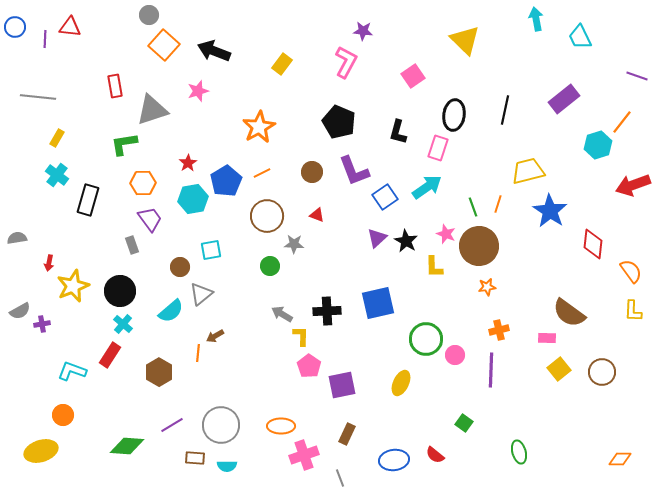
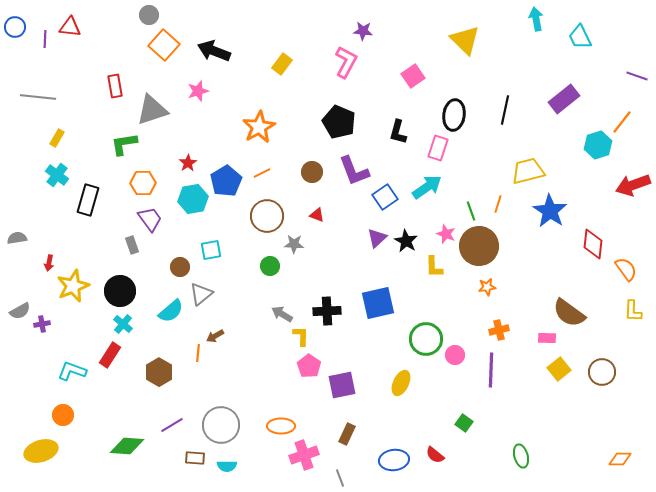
green line at (473, 207): moved 2 px left, 4 px down
orange semicircle at (631, 271): moved 5 px left, 2 px up
green ellipse at (519, 452): moved 2 px right, 4 px down
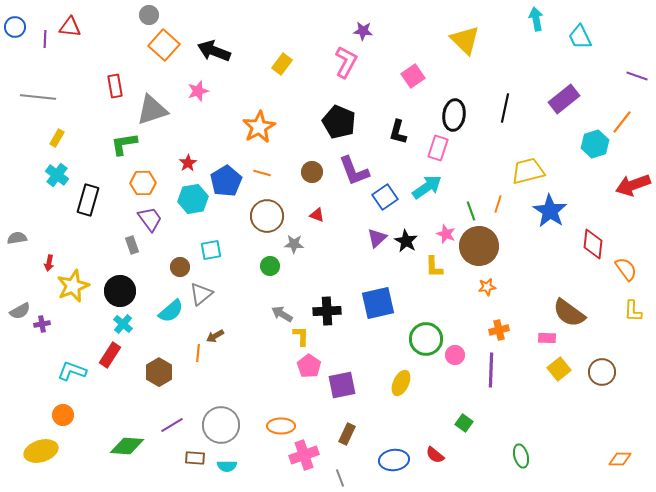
black line at (505, 110): moved 2 px up
cyan hexagon at (598, 145): moved 3 px left, 1 px up
orange line at (262, 173): rotated 42 degrees clockwise
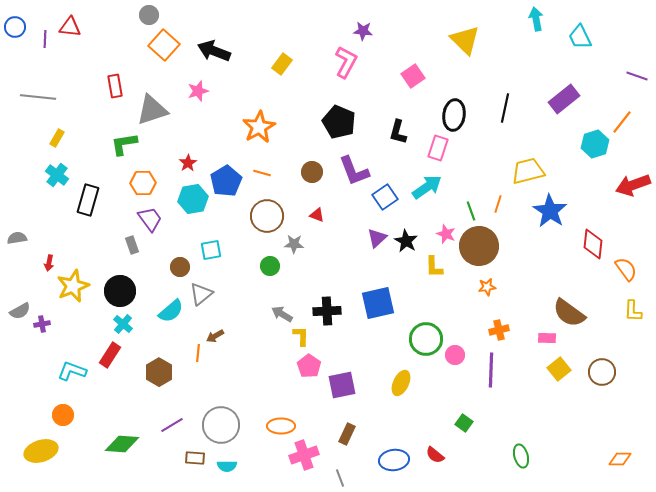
green diamond at (127, 446): moved 5 px left, 2 px up
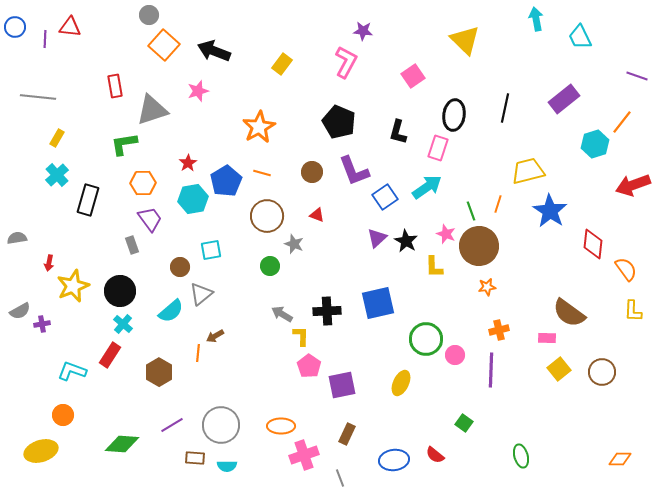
cyan cross at (57, 175): rotated 10 degrees clockwise
gray star at (294, 244): rotated 18 degrees clockwise
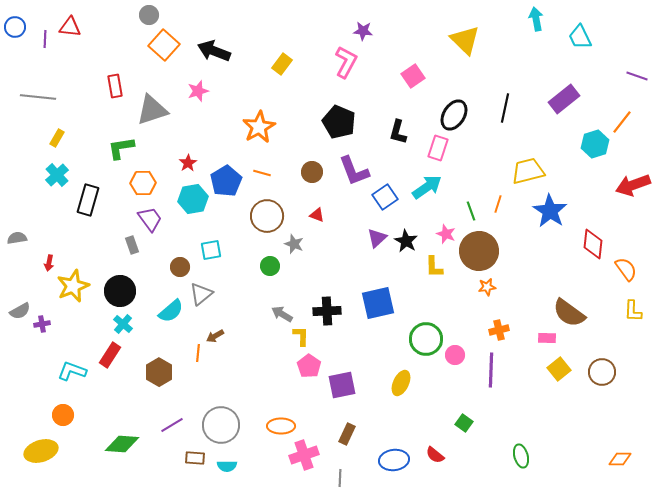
black ellipse at (454, 115): rotated 24 degrees clockwise
green L-shape at (124, 144): moved 3 px left, 4 px down
brown circle at (479, 246): moved 5 px down
gray line at (340, 478): rotated 24 degrees clockwise
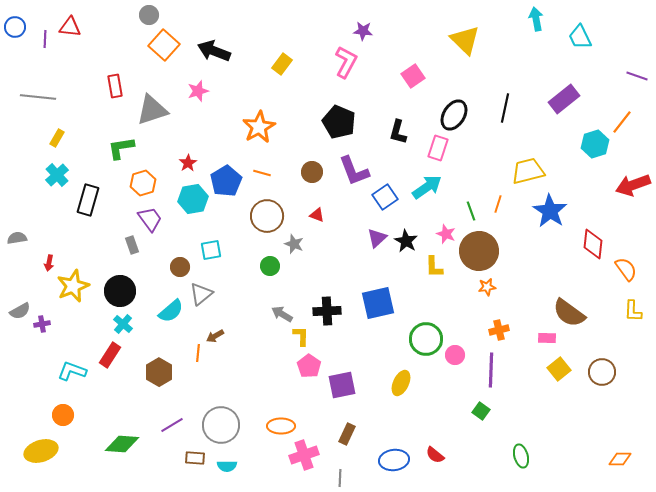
orange hexagon at (143, 183): rotated 15 degrees counterclockwise
green square at (464, 423): moved 17 px right, 12 px up
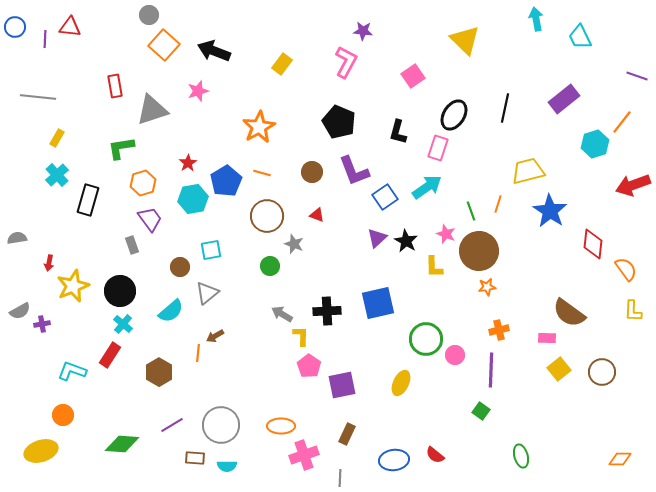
gray triangle at (201, 294): moved 6 px right, 1 px up
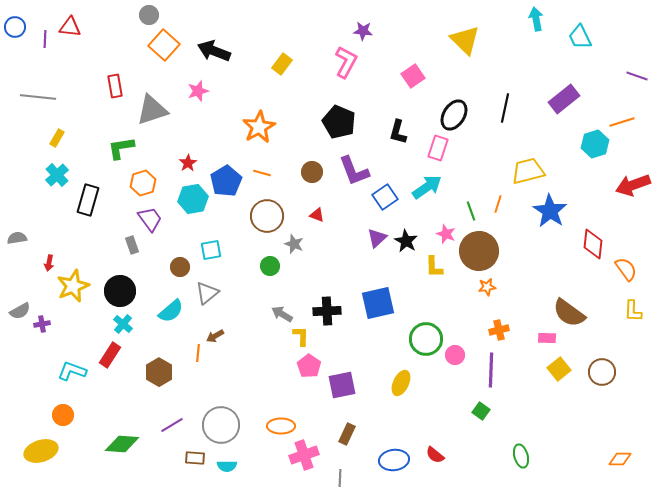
orange line at (622, 122): rotated 35 degrees clockwise
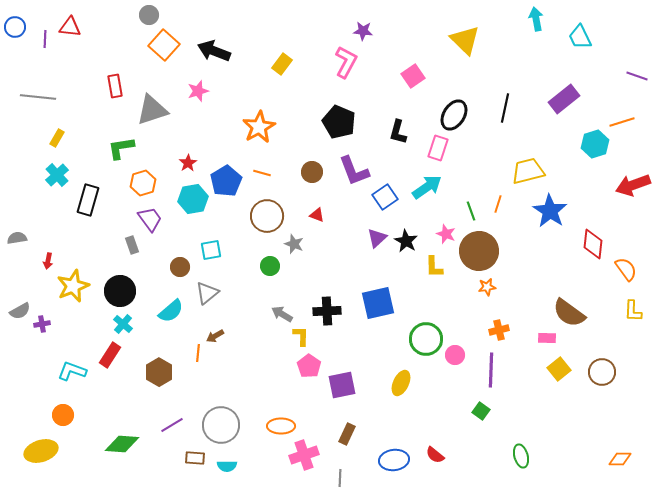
red arrow at (49, 263): moved 1 px left, 2 px up
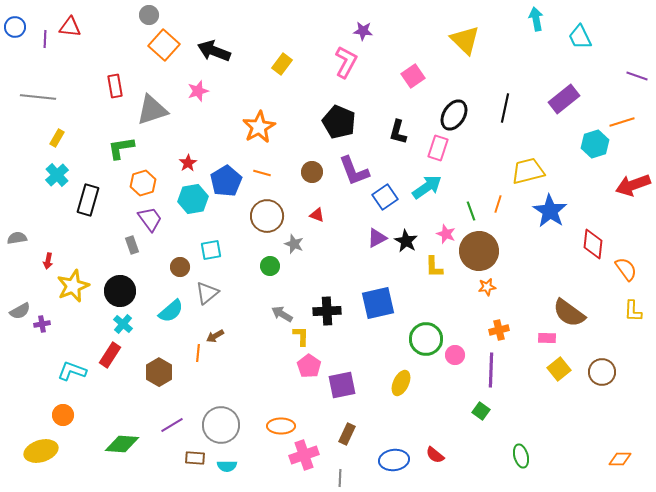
purple triangle at (377, 238): rotated 15 degrees clockwise
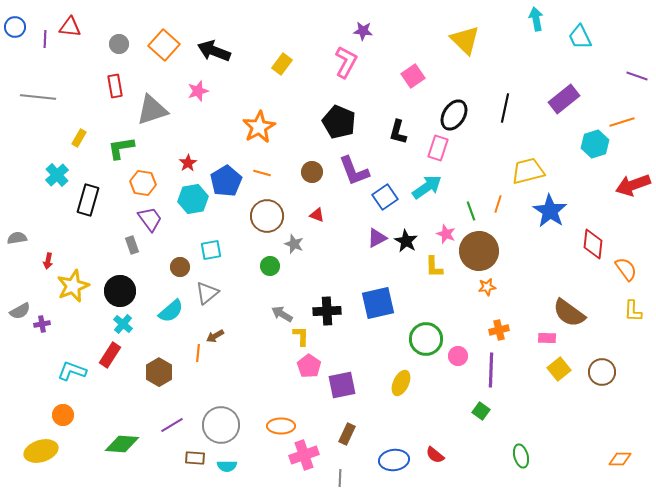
gray circle at (149, 15): moved 30 px left, 29 px down
yellow rectangle at (57, 138): moved 22 px right
orange hexagon at (143, 183): rotated 25 degrees clockwise
pink circle at (455, 355): moved 3 px right, 1 px down
